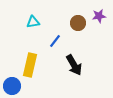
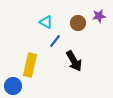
cyan triangle: moved 13 px right; rotated 40 degrees clockwise
black arrow: moved 4 px up
blue circle: moved 1 px right
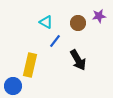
black arrow: moved 4 px right, 1 px up
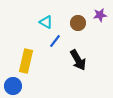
purple star: moved 1 px right, 1 px up
yellow rectangle: moved 4 px left, 4 px up
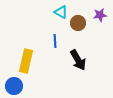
cyan triangle: moved 15 px right, 10 px up
blue line: rotated 40 degrees counterclockwise
blue circle: moved 1 px right
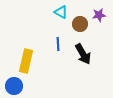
purple star: moved 1 px left
brown circle: moved 2 px right, 1 px down
blue line: moved 3 px right, 3 px down
black arrow: moved 5 px right, 6 px up
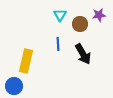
cyan triangle: moved 1 px left, 3 px down; rotated 32 degrees clockwise
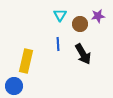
purple star: moved 1 px left, 1 px down
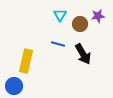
blue line: rotated 72 degrees counterclockwise
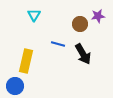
cyan triangle: moved 26 px left
blue circle: moved 1 px right
